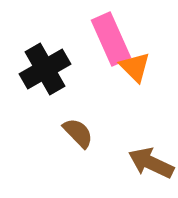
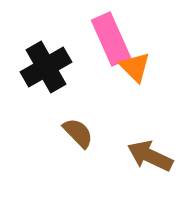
black cross: moved 1 px right, 2 px up
brown arrow: moved 1 px left, 7 px up
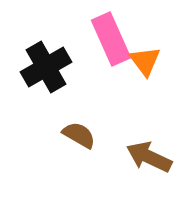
orange triangle: moved 10 px right, 6 px up; rotated 8 degrees clockwise
brown semicircle: moved 1 px right, 2 px down; rotated 16 degrees counterclockwise
brown arrow: moved 1 px left, 1 px down
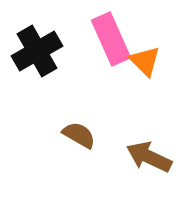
orange triangle: rotated 8 degrees counterclockwise
black cross: moved 9 px left, 16 px up
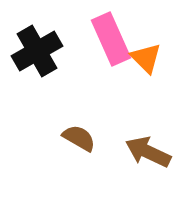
orange triangle: moved 1 px right, 3 px up
brown semicircle: moved 3 px down
brown arrow: moved 1 px left, 5 px up
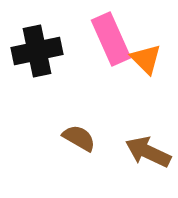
black cross: rotated 18 degrees clockwise
orange triangle: moved 1 px down
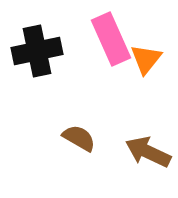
orange triangle: rotated 24 degrees clockwise
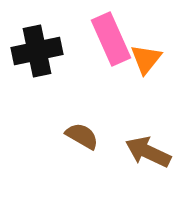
brown semicircle: moved 3 px right, 2 px up
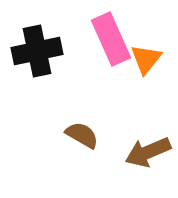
brown semicircle: moved 1 px up
brown arrow: rotated 48 degrees counterclockwise
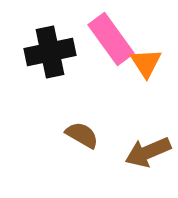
pink rectangle: rotated 12 degrees counterclockwise
black cross: moved 13 px right, 1 px down
orange triangle: moved 4 px down; rotated 12 degrees counterclockwise
